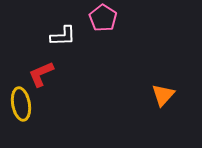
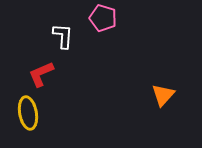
pink pentagon: rotated 16 degrees counterclockwise
white L-shape: rotated 84 degrees counterclockwise
yellow ellipse: moved 7 px right, 9 px down
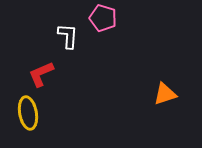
white L-shape: moved 5 px right
orange triangle: moved 2 px right, 1 px up; rotated 30 degrees clockwise
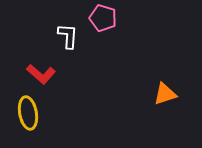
red L-shape: rotated 116 degrees counterclockwise
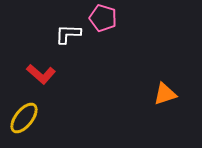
white L-shape: moved 2 px up; rotated 92 degrees counterclockwise
yellow ellipse: moved 4 px left, 5 px down; rotated 48 degrees clockwise
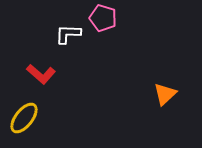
orange triangle: rotated 25 degrees counterclockwise
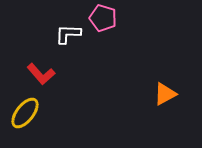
red L-shape: rotated 8 degrees clockwise
orange triangle: rotated 15 degrees clockwise
yellow ellipse: moved 1 px right, 5 px up
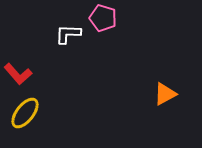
red L-shape: moved 23 px left
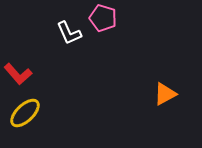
white L-shape: moved 1 px right, 1 px up; rotated 116 degrees counterclockwise
yellow ellipse: rotated 8 degrees clockwise
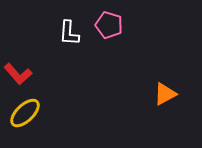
pink pentagon: moved 6 px right, 7 px down
white L-shape: rotated 28 degrees clockwise
